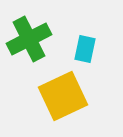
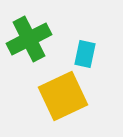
cyan rectangle: moved 5 px down
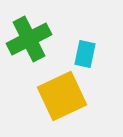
yellow square: moved 1 px left
